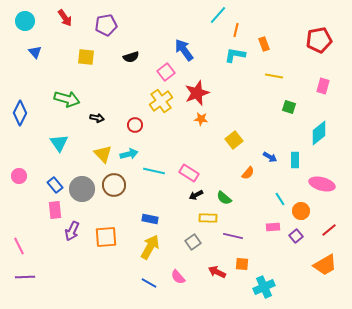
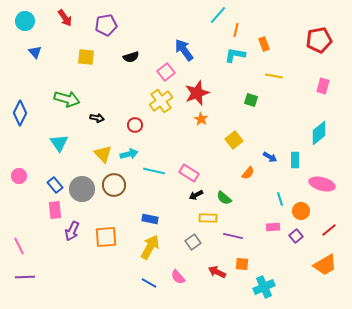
green square at (289, 107): moved 38 px left, 7 px up
orange star at (201, 119): rotated 24 degrees clockwise
cyan line at (280, 199): rotated 16 degrees clockwise
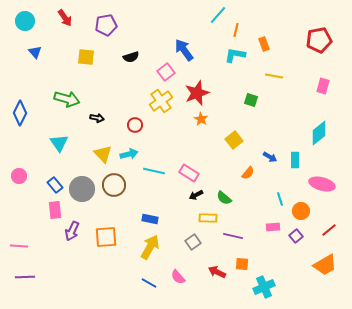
pink line at (19, 246): rotated 60 degrees counterclockwise
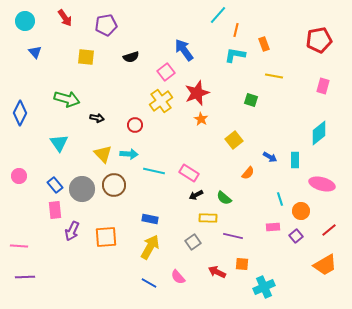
cyan arrow at (129, 154): rotated 18 degrees clockwise
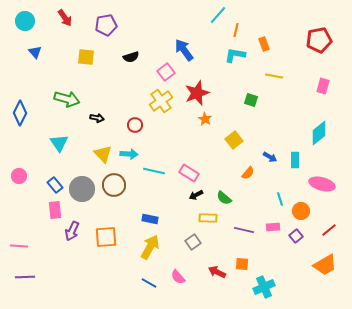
orange star at (201, 119): moved 4 px right
purple line at (233, 236): moved 11 px right, 6 px up
